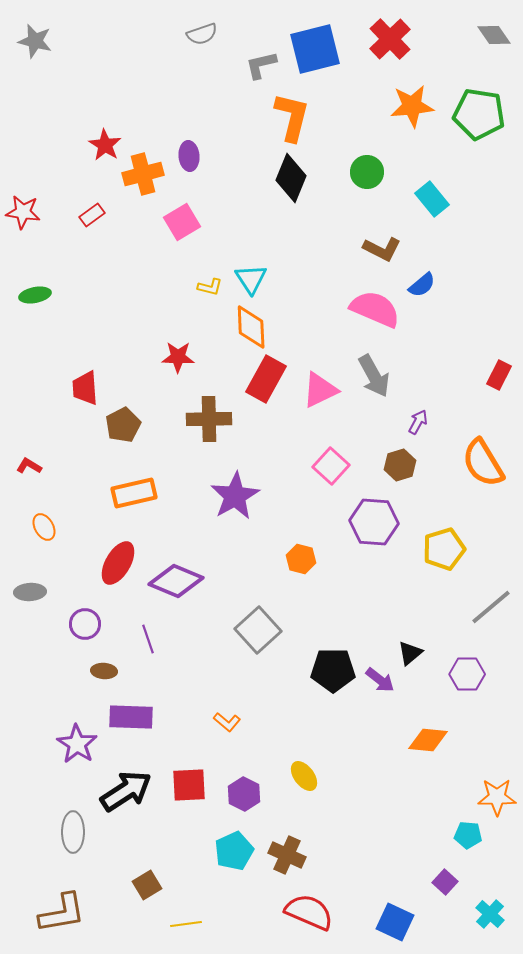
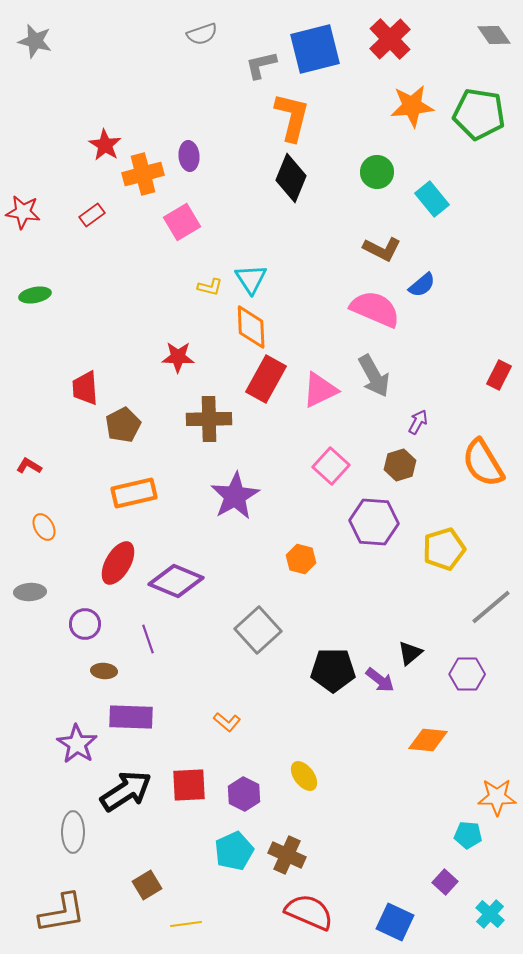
green circle at (367, 172): moved 10 px right
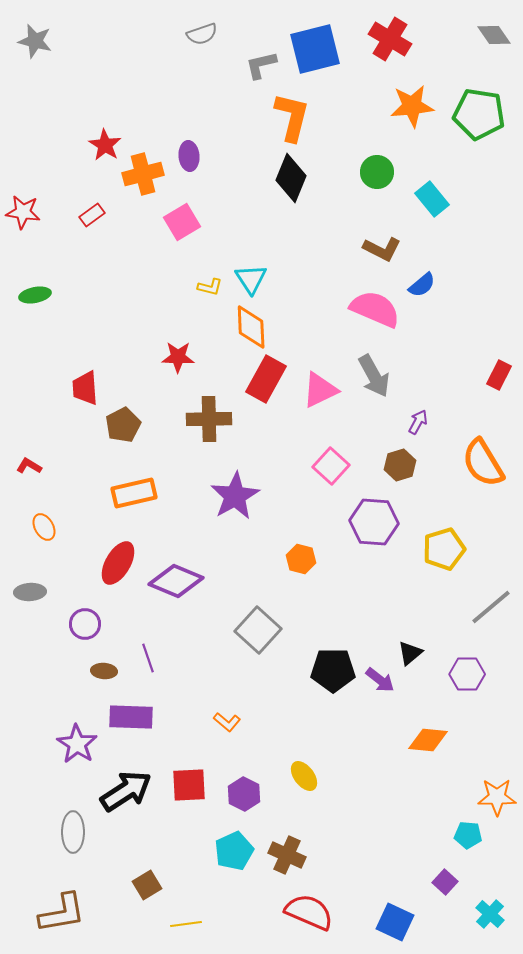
red cross at (390, 39): rotated 15 degrees counterclockwise
gray square at (258, 630): rotated 6 degrees counterclockwise
purple line at (148, 639): moved 19 px down
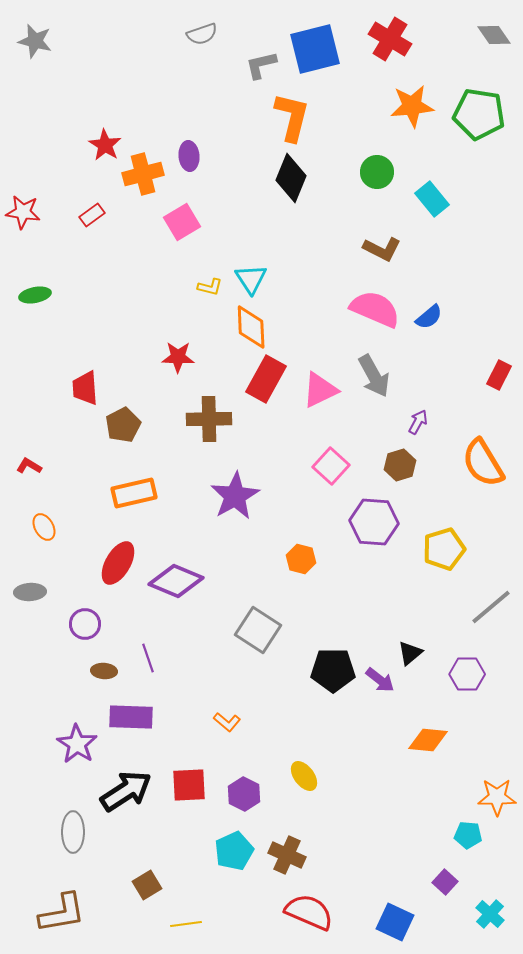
blue semicircle at (422, 285): moved 7 px right, 32 px down
gray square at (258, 630): rotated 9 degrees counterclockwise
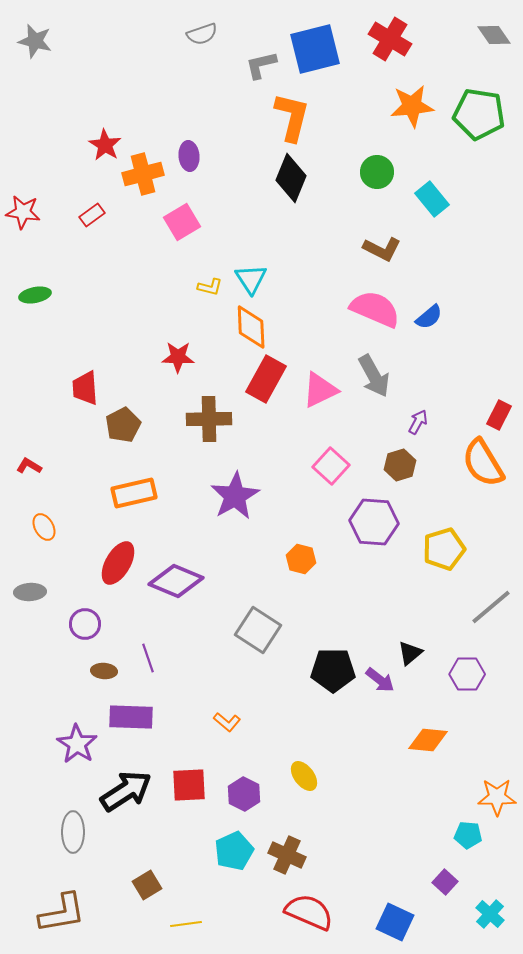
red rectangle at (499, 375): moved 40 px down
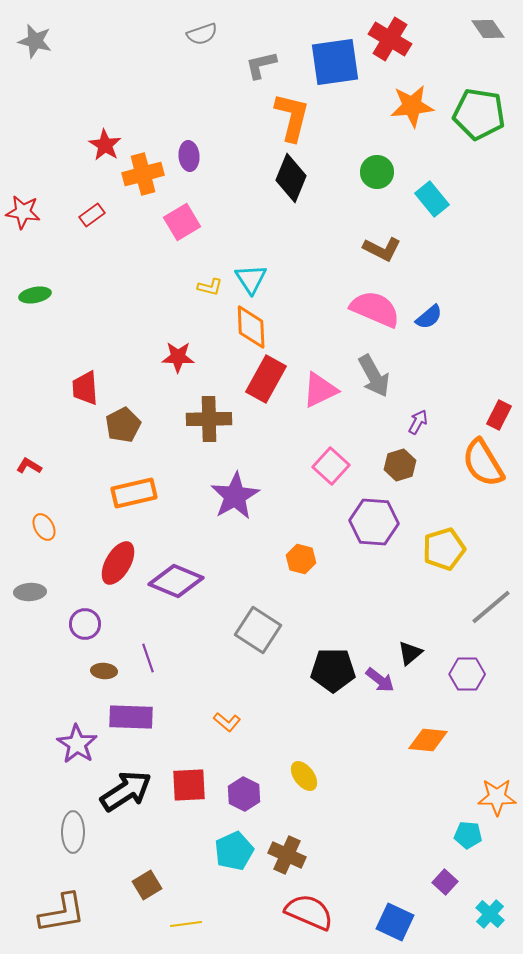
gray diamond at (494, 35): moved 6 px left, 6 px up
blue square at (315, 49): moved 20 px right, 13 px down; rotated 6 degrees clockwise
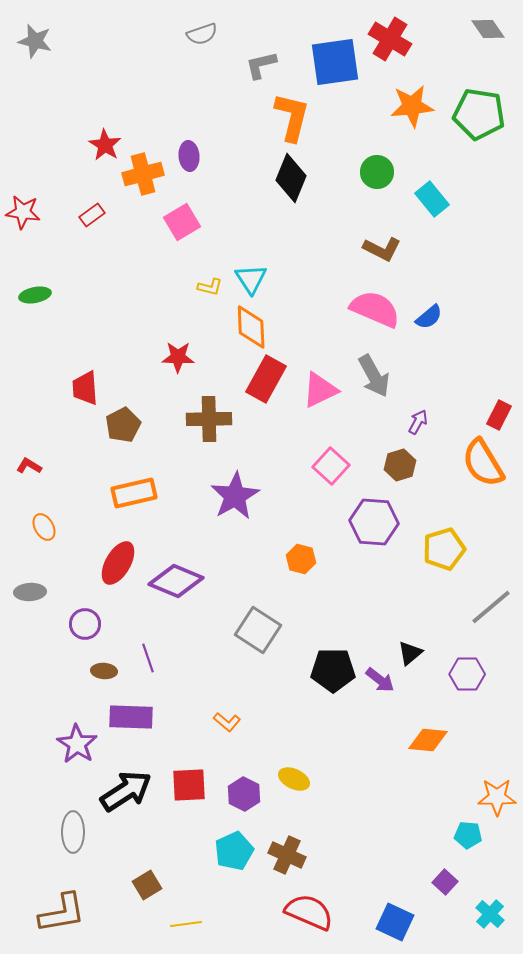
yellow ellipse at (304, 776): moved 10 px left, 3 px down; rotated 28 degrees counterclockwise
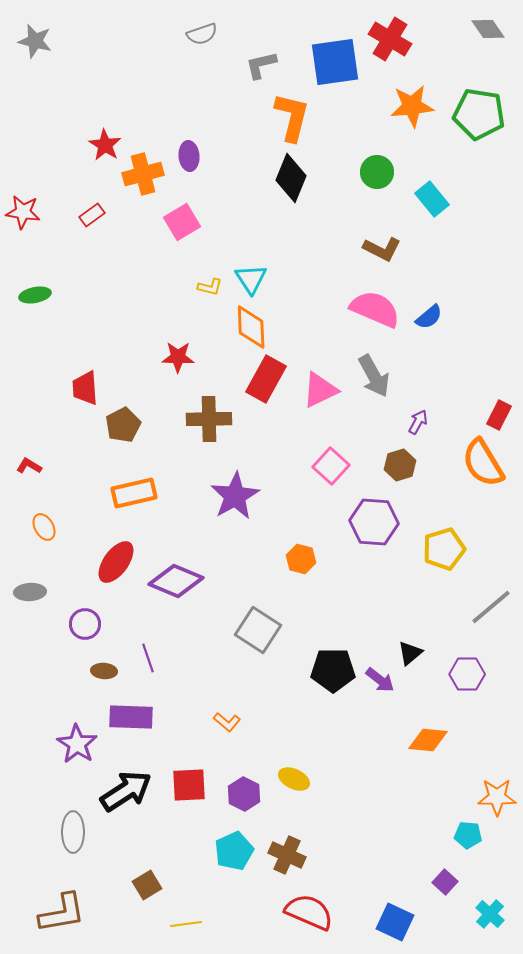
red ellipse at (118, 563): moved 2 px left, 1 px up; rotated 6 degrees clockwise
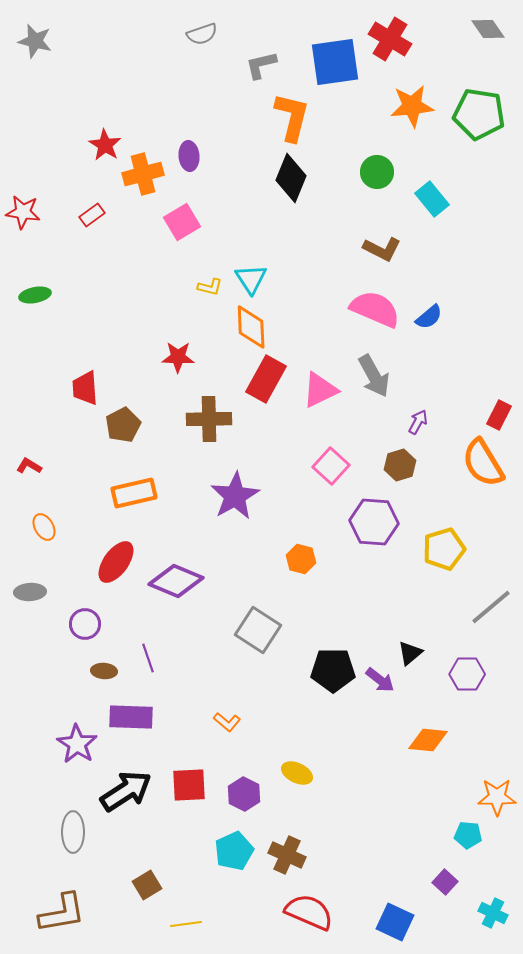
yellow ellipse at (294, 779): moved 3 px right, 6 px up
cyan cross at (490, 914): moved 3 px right, 1 px up; rotated 16 degrees counterclockwise
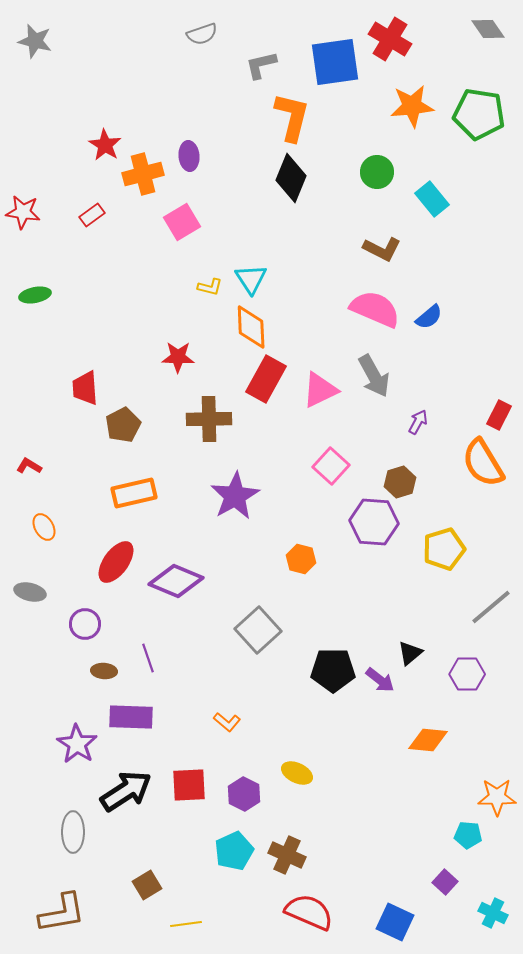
brown hexagon at (400, 465): moved 17 px down
gray ellipse at (30, 592): rotated 16 degrees clockwise
gray square at (258, 630): rotated 15 degrees clockwise
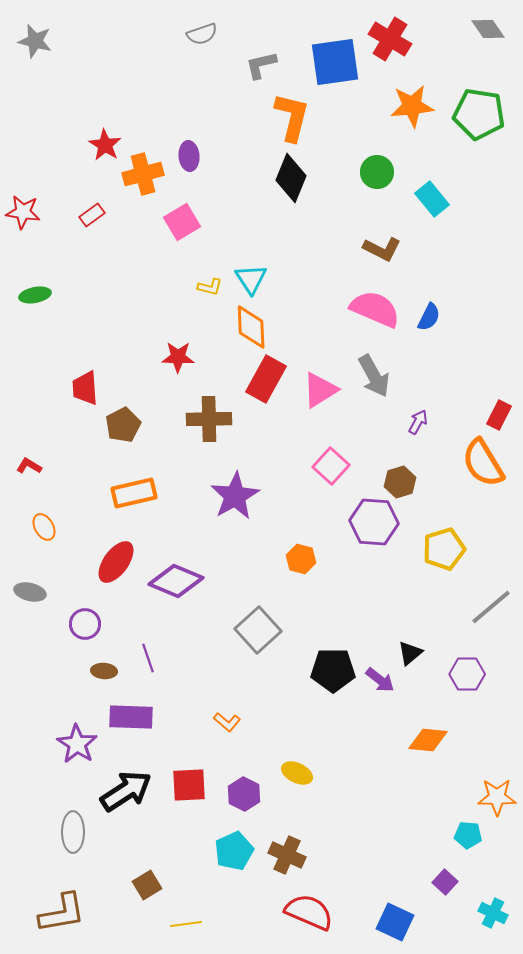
blue semicircle at (429, 317): rotated 24 degrees counterclockwise
pink triangle at (320, 390): rotated 6 degrees counterclockwise
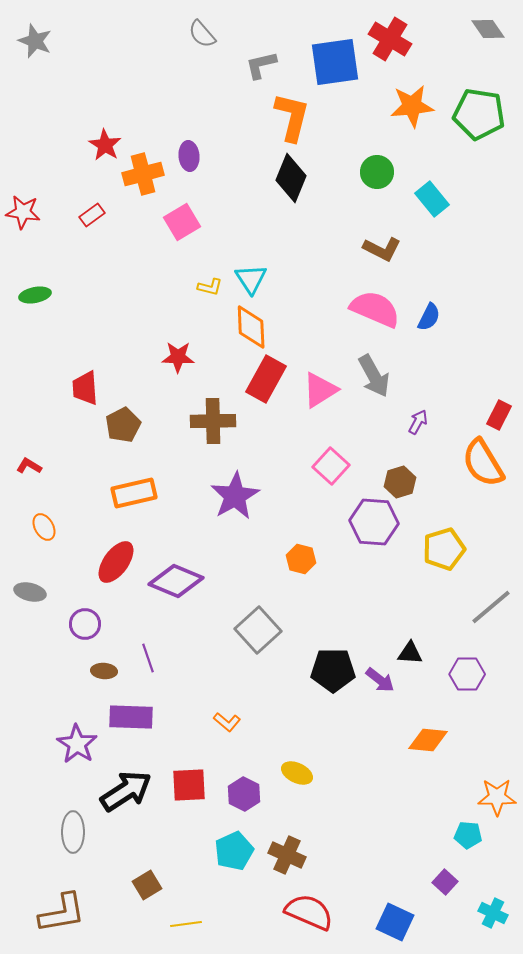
gray semicircle at (202, 34): rotated 68 degrees clockwise
gray star at (35, 41): rotated 8 degrees clockwise
brown cross at (209, 419): moved 4 px right, 2 px down
black triangle at (410, 653): rotated 44 degrees clockwise
